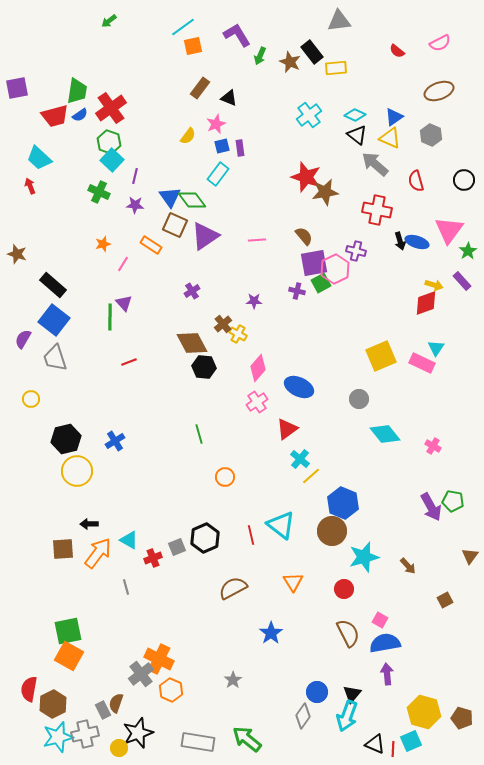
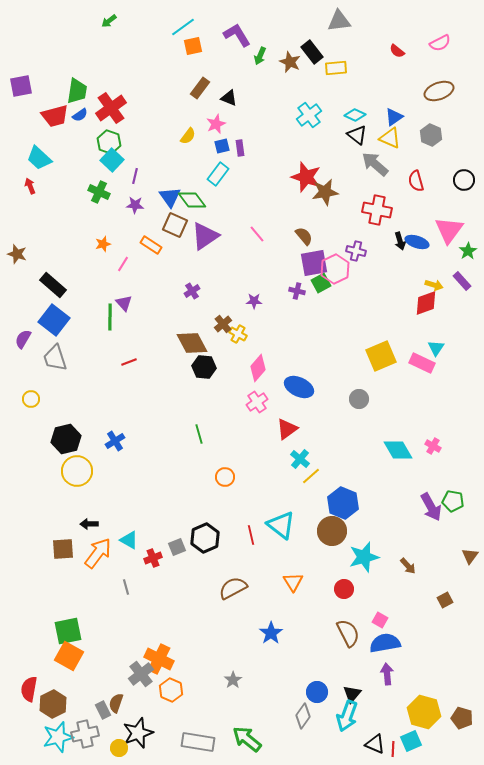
purple square at (17, 88): moved 4 px right, 2 px up
pink line at (257, 240): moved 6 px up; rotated 54 degrees clockwise
cyan diamond at (385, 434): moved 13 px right, 16 px down; rotated 8 degrees clockwise
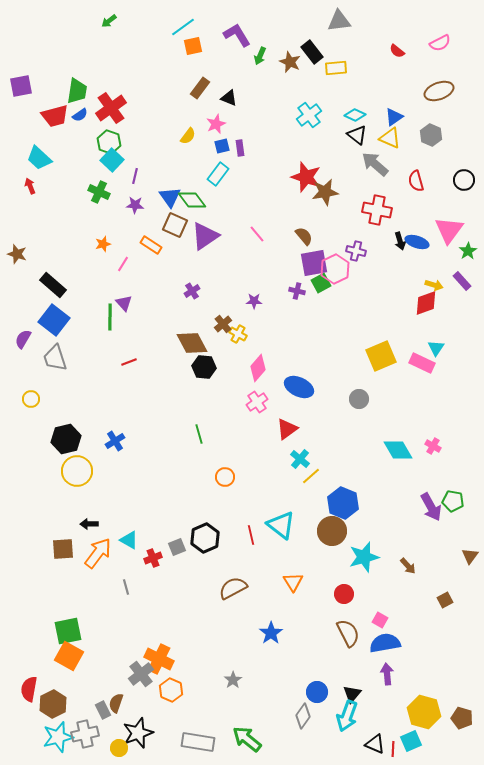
red circle at (344, 589): moved 5 px down
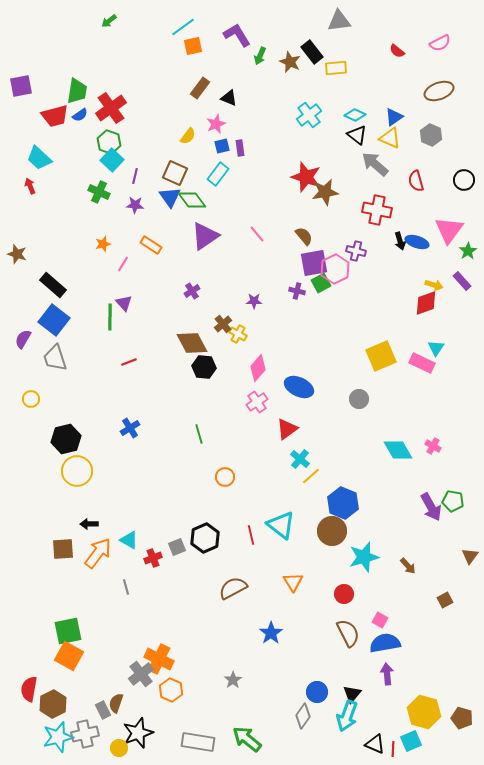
brown square at (175, 225): moved 52 px up
blue cross at (115, 441): moved 15 px right, 13 px up
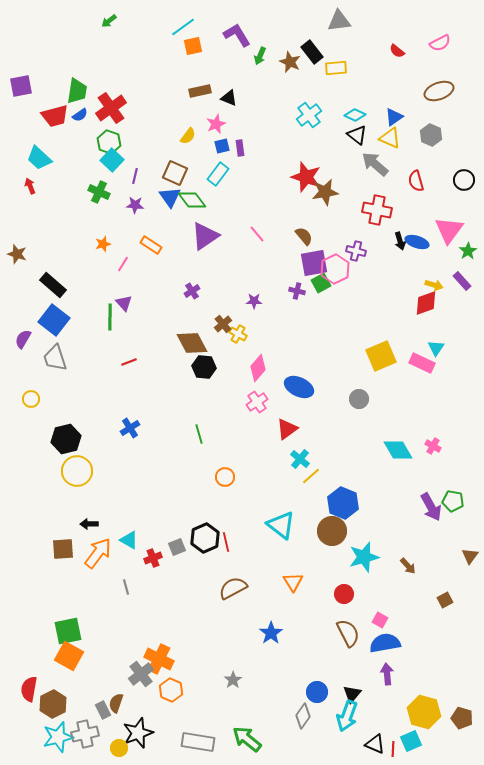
brown rectangle at (200, 88): moved 3 px down; rotated 40 degrees clockwise
red line at (251, 535): moved 25 px left, 7 px down
